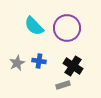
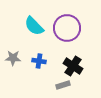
gray star: moved 4 px left, 5 px up; rotated 28 degrees clockwise
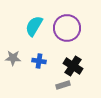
cyan semicircle: rotated 75 degrees clockwise
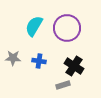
black cross: moved 1 px right
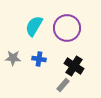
blue cross: moved 2 px up
gray rectangle: rotated 32 degrees counterclockwise
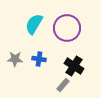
cyan semicircle: moved 2 px up
gray star: moved 2 px right, 1 px down
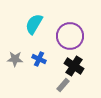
purple circle: moved 3 px right, 8 px down
blue cross: rotated 16 degrees clockwise
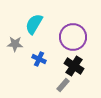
purple circle: moved 3 px right, 1 px down
gray star: moved 15 px up
